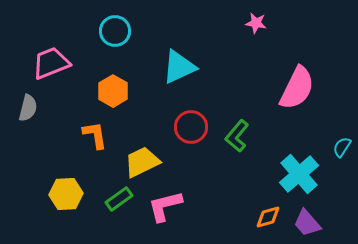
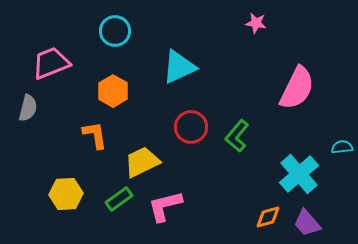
cyan semicircle: rotated 50 degrees clockwise
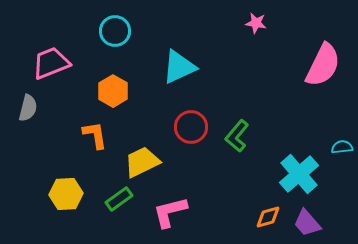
pink semicircle: moved 26 px right, 23 px up
pink L-shape: moved 5 px right, 6 px down
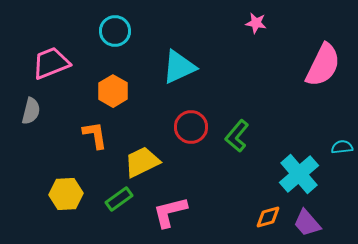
gray semicircle: moved 3 px right, 3 px down
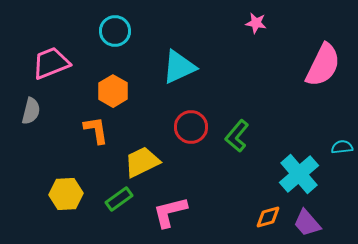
orange L-shape: moved 1 px right, 5 px up
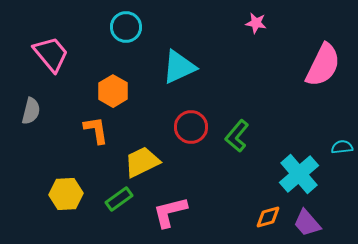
cyan circle: moved 11 px right, 4 px up
pink trapezoid: moved 9 px up; rotated 72 degrees clockwise
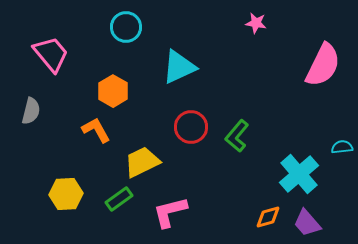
orange L-shape: rotated 20 degrees counterclockwise
